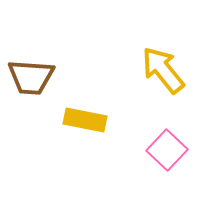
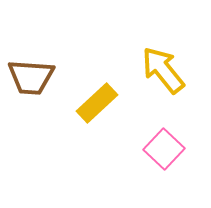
yellow rectangle: moved 12 px right, 17 px up; rotated 54 degrees counterclockwise
pink square: moved 3 px left, 1 px up
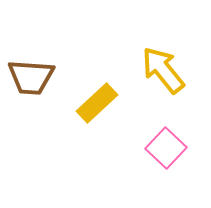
pink square: moved 2 px right, 1 px up
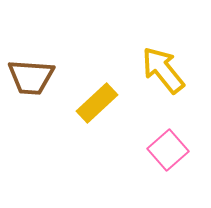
pink square: moved 2 px right, 2 px down; rotated 6 degrees clockwise
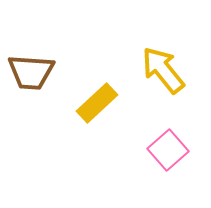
brown trapezoid: moved 5 px up
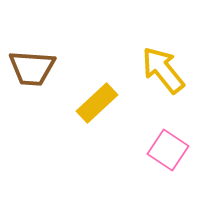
brown trapezoid: moved 1 px right, 4 px up
pink square: rotated 15 degrees counterclockwise
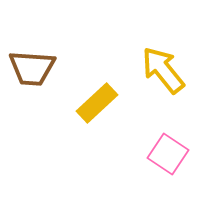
pink square: moved 4 px down
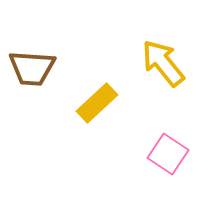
yellow arrow: moved 7 px up
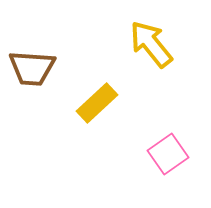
yellow arrow: moved 12 px left, 19 px up
pink square: rotated 21 degrees clockwise
